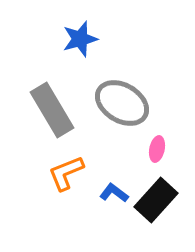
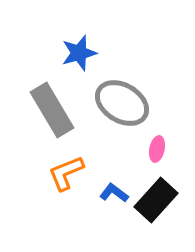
blue star: moved 1 px left, 14 px down
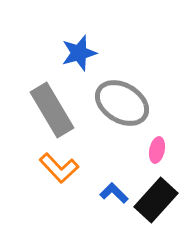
pink ellipse: moved 1 px down
orange L-shape: moved 7 px left, 5 px up; rotated 111 degrees counterclockwise
blue L-shape: rotated 8 degrees clockwise
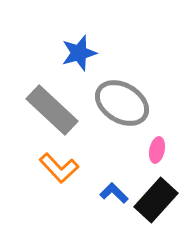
gray rectangle: rotated 16 degrees counterclockwise
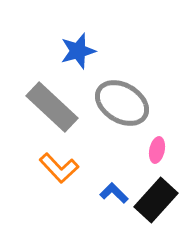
blue star: moved 1 px left, 2 px up
gray rectangle: moved 3 px up
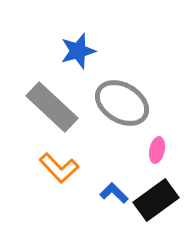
black rectangle: rotated 12 degrees clockwise
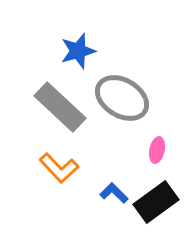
gray ellipse: moved 5 px up
gray rectangle: moved 8 px right
black rectangle: moved 2 px down
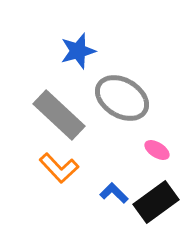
gray rectangle: moved 1 px left, 8 px down
pink ellipse: rotated 70 degrees counterclockwise
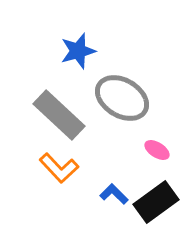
blue L-shape: moved 1 px down
